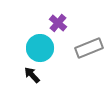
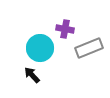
purple cross: moved 7 px right, 6 px down; rotated 30 degrees counterclockwise
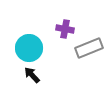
cyan circle: moved 11 px left
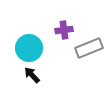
purple cross: moved 1 px left, 1 px down; rotated 18 degrees counterclockwise
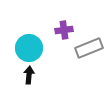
black arrow: moved 3 px left; rotated 48 degrees clockwise
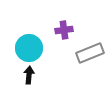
gray rectangle: moved 1 px right, 5 px down
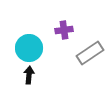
gray rectangle: rotated 12 degrees counterclockwise
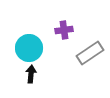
black arrow: moved 2 px right, 1 px up
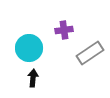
black arrow: moved 2 px right, 4 px down
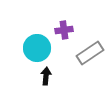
cyan circle: moved 8 px right
black arrow: moved 13 px right, 2 px up
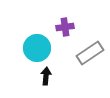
purple cross: moved 1 px right, 3 px up
